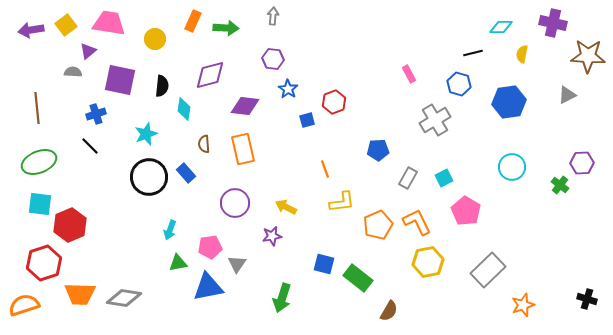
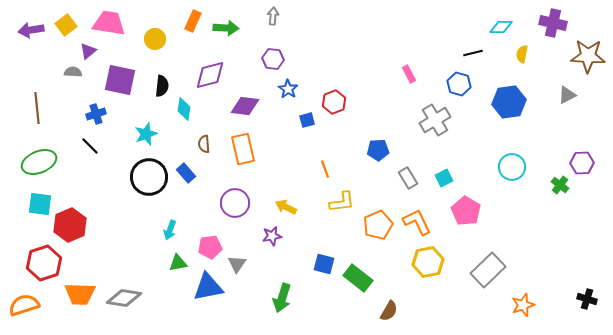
gray rectangle at (408, 178): rotated 60 degrees counterclockwise
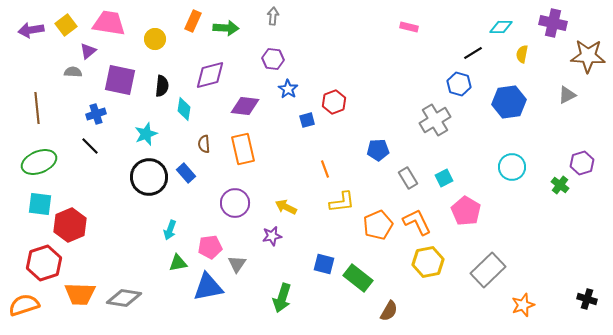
black line at (473, 53): rotated 18 degrees counterclockwise
pink rectangle at (409, 74): moved 47 px up; rotated 48 degrees counterclockwise
purple hexagon at (582, 163): rotated 15 degrees counterclockwise
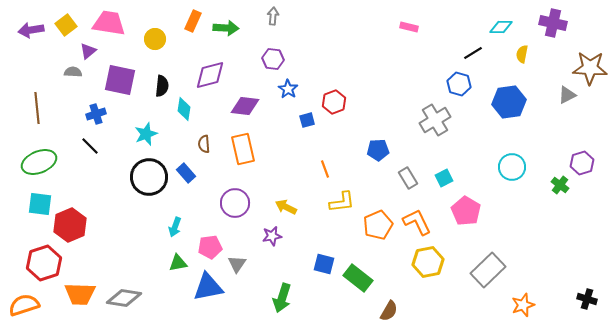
brown star at (588, 56): moved 2 px right, 12 px down
cyan arrow at (170, 230): moved 5 px right, 3 px up
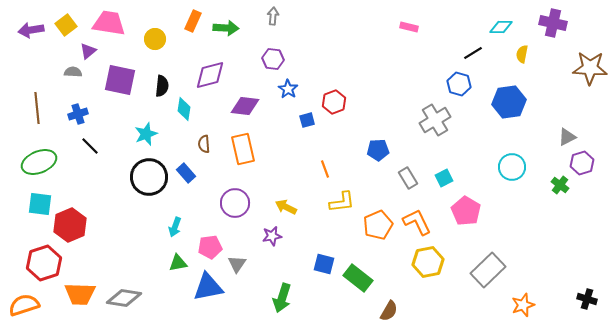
gray triangle at (567, 95): moved 42 px down
blue cross at (96, 114): moved 18 px left
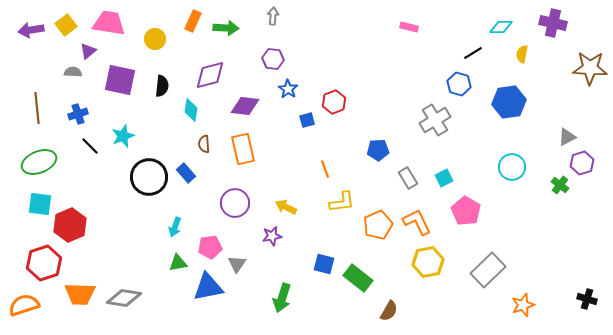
cyan diamond at (184, 109): moved 7 px right, 1 px down
cyan star at (146, 134): moved 23 px left, 2 px down
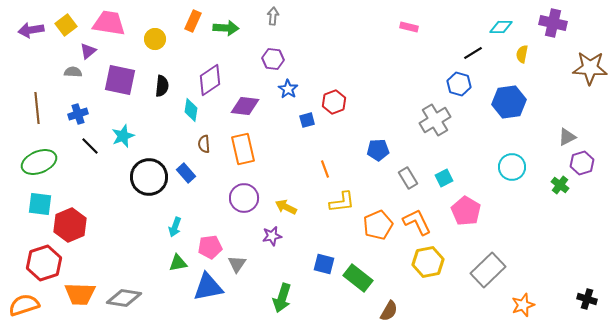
purple diamond at (210, 75): moved 5 px down; rotated 20 degrees counterclockwise
purple circle at (235, 203): moved 9 px right, 5 px up
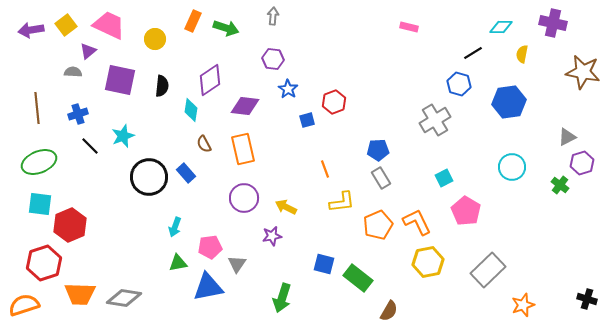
pink trapezoid at (109, 23): moved 2 px down; rotated 16 degrees clockwise
green arrow at (226, 28): rotated 15 degrees clockwise
brown star at (590, 68): moved 7 px left, 4 px down; rotated 8 degrees clockwise
brown semicircle at (204, 144): rotated 24 degrees counterclockwise
gray rectangle at (408, 178): moved 27 px left
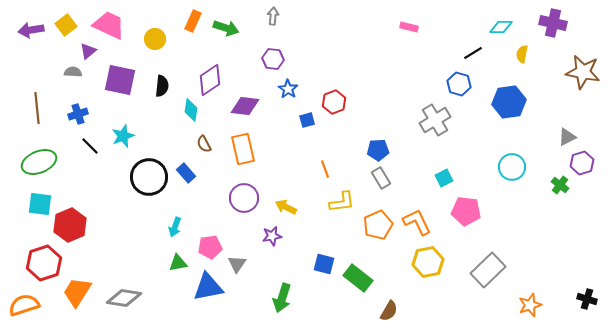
pink pentagon at (466, 211): rotated 24 degrees counterclockwise
orange trapezoid at (80, 294): moved 3 px left, 2 px up; rotated 120 degrees clockwise
orange star at (523, 305): moved 7 px right
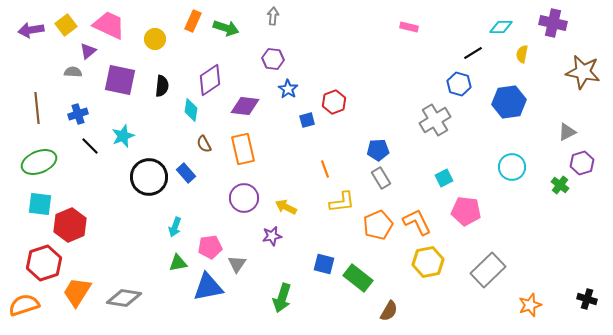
gray triangle at (567, 137): moved 5 px up
